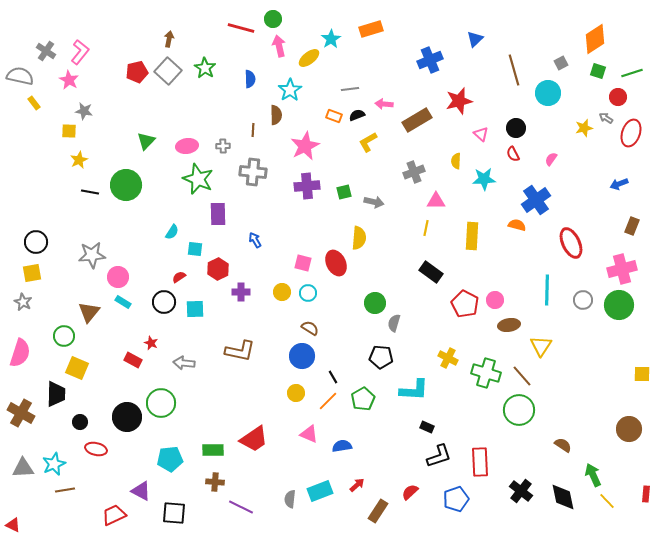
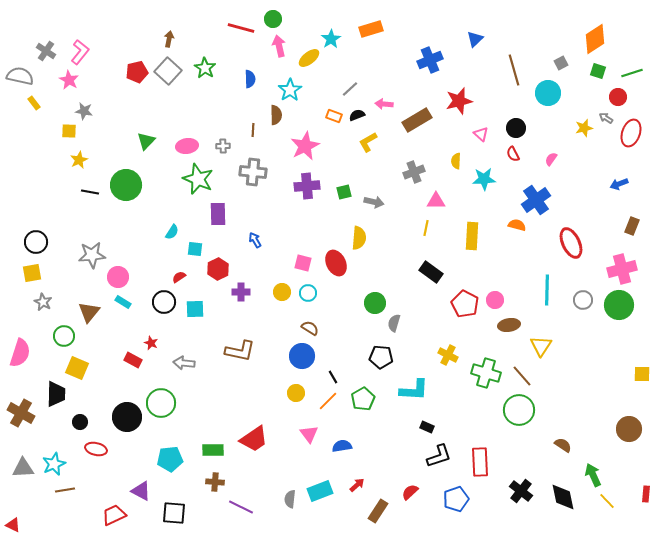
gray line at (350, 89): rotated 36 degrees counterclockwise
gray star at (23, 302): moved 20 px right
yellow cross at (448, 358): moved 3 px up
pink triangle at (309, 434): rotated 30 degrees clockwise
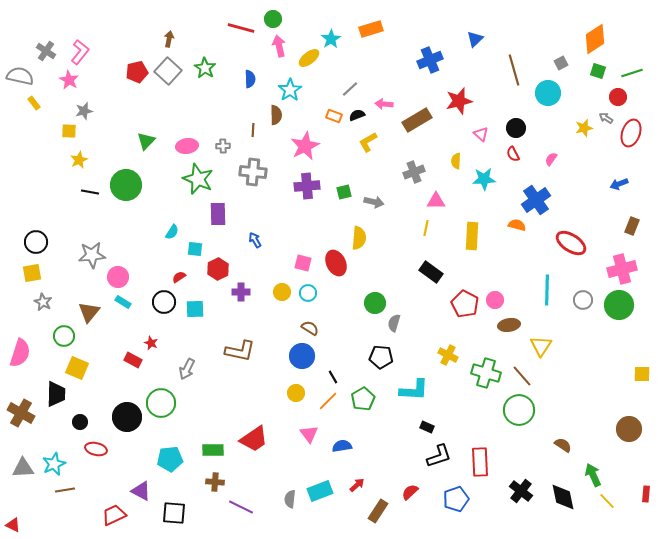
gray star at (84, 111): rotated 24 degrees counterclockwise
red ellipse at (571, 243): rotated 32 degrees counterclockwise
gray arrow at (184, 363): moved 3 px right, 6 px down; rotated 70 degrees counterclockwise
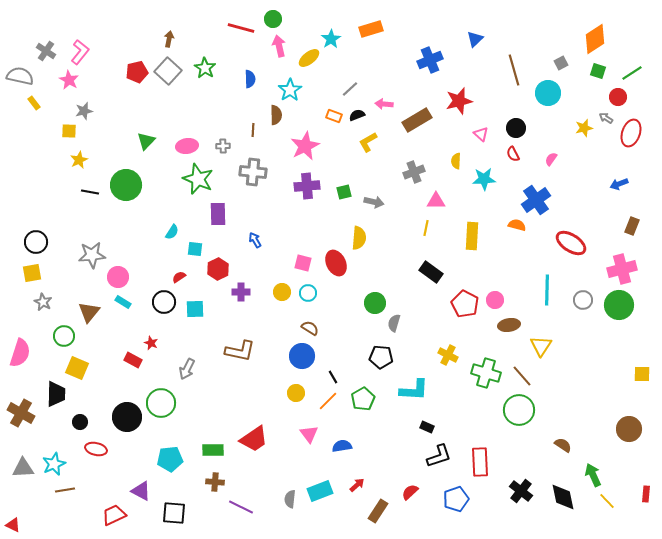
green line at (632, 73): rotated 15 degrees counterclockwise
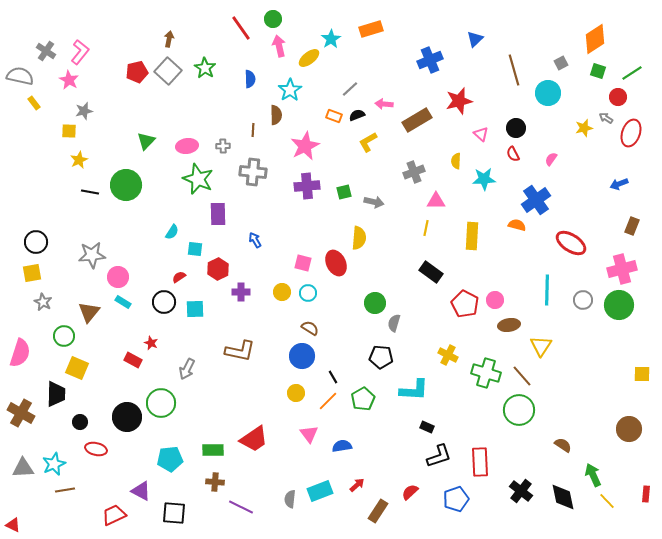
red line at (241, 28): rotated 40 degrees clockwise
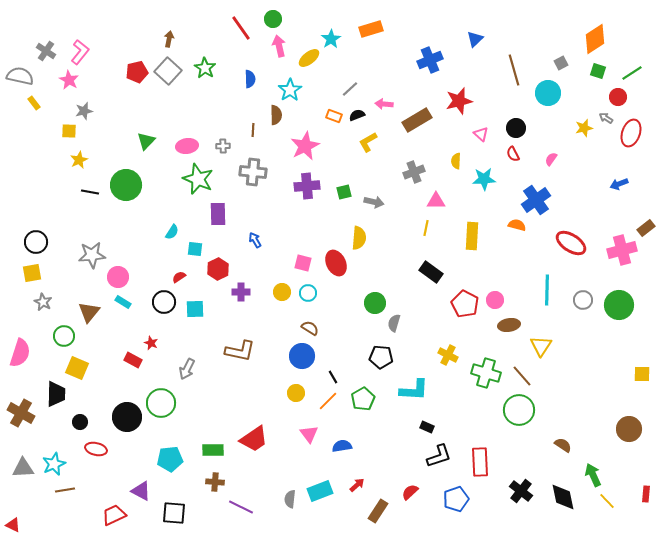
brown rectangle at (632, 226): moved 14 px right, 2 px down; rotated 30 degrees clockwise
pink cross at (622, 269): moved 19 px up
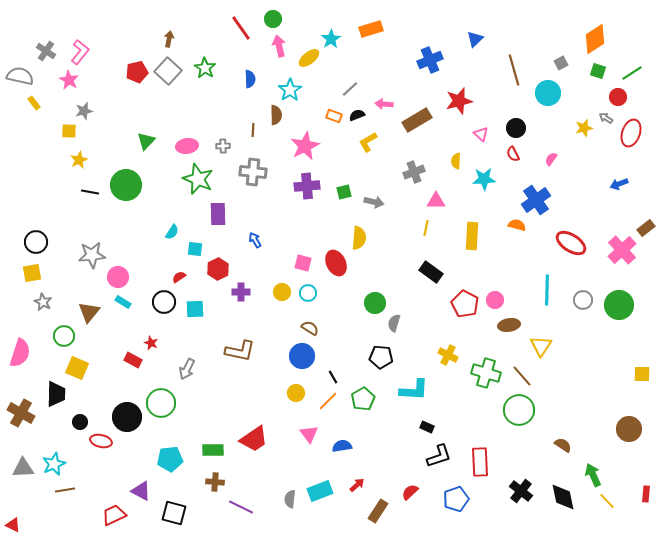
pink cross at (622, 250): rotated 28 degrees counterclockwise
red ellipse at (96, 449): moved 5 px right, 8 px up
black square at (174, 513): rotated 10 degrees clockwise
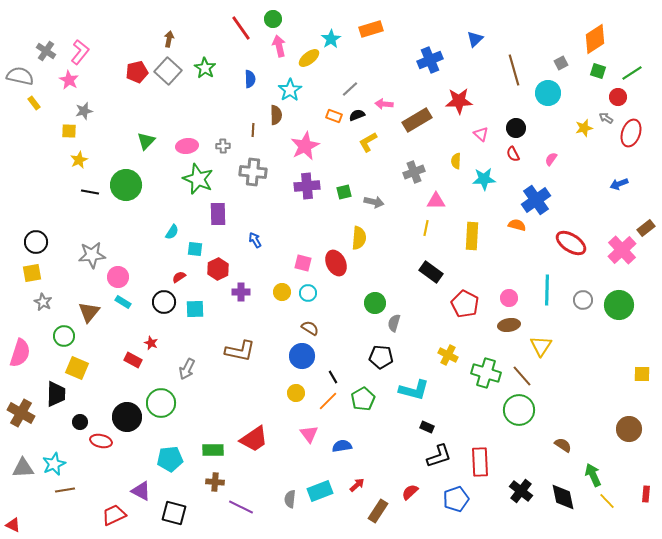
red star at (459, 101): rotated 12 degrees clockwise
pink circle at (495, 300): moved 14 px right, 2 px up
cyan L-shape at (414, 390): rotated 12 degrees clockwise
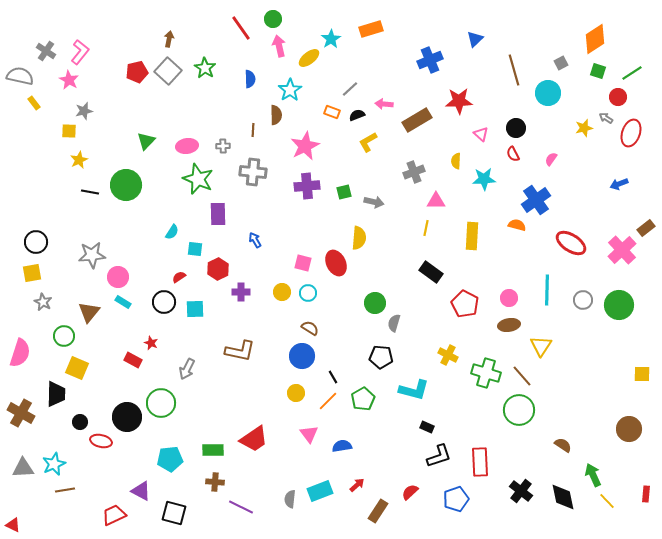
orange rectangle at (334, 116): moved 2 px left, 4 px up
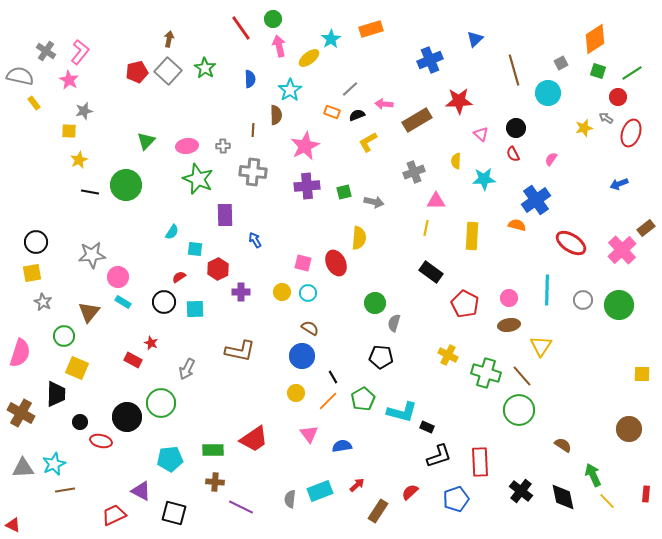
purple rectangle at (218, 214): moved 7 px right, 1 px down
cyan L-shape at (414, 390): moved 12 px left, 22 px down
